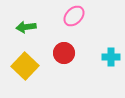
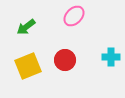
green arrow: rotated 30 degrees counterclockwise
red circle: moved 1 px right, 7 px down
yellow square: moved 3 px right; rotated 24 degrees clockwise
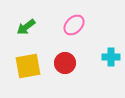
pink ellipse: moved 9 px down
red circle: moved 3 px down
yellow square: rotated 12 degrees clockwise
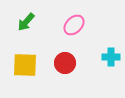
green arrow: moved 5 px up; rotated 12 degrees counterclockwise
yellow square: moved 3 px left, 1 px up; rotated 12 degrees clockwise
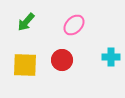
red circle: moved 3 px left, 3 px up
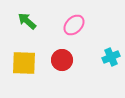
green arrow: moved 1 px right, 1 px up; rotated 90 degrees clockwise
cyan cross: rotated 24 degrees counterclockwise
yellow square: moved 1 px left, 2 px up
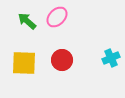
pink ellipse: moved 17 px left, 8 px up
cyan cross: moved 1 px down
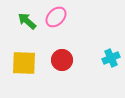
pink ellipse: moved 1 px left
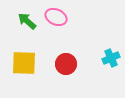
pink ellipse: rotated 70 degrees clockwise
red circle: moved 4 px right, 4 px down
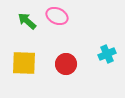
pink ellipse: moved 1 px right, 1 px up
cyan cross: moved 4 px left, 4 px up
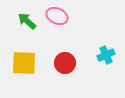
cyan cross: moved 1 px left, 1 px down
red circle: moved 1 px left, 1 px up
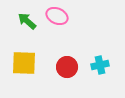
cyan cross: moved 6 px left, 10 px down; rotated 12 degrees clockwise
red circle: moved 2 px right, 4 px down
